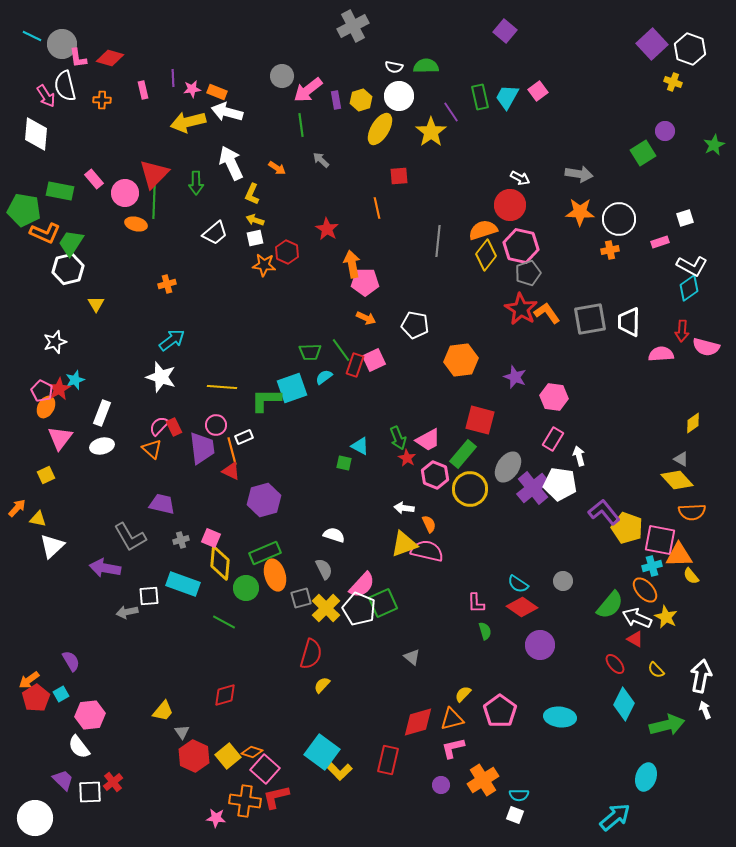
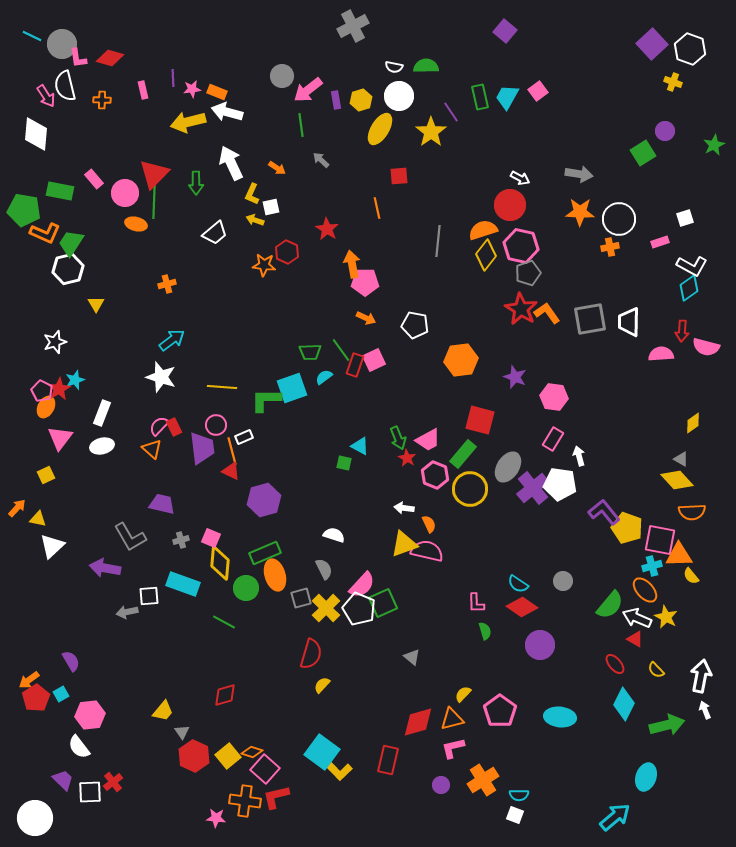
white square at (255, 238): moved 16 px right, 31 px up
orange cross at (610, 250): moved 3 px up
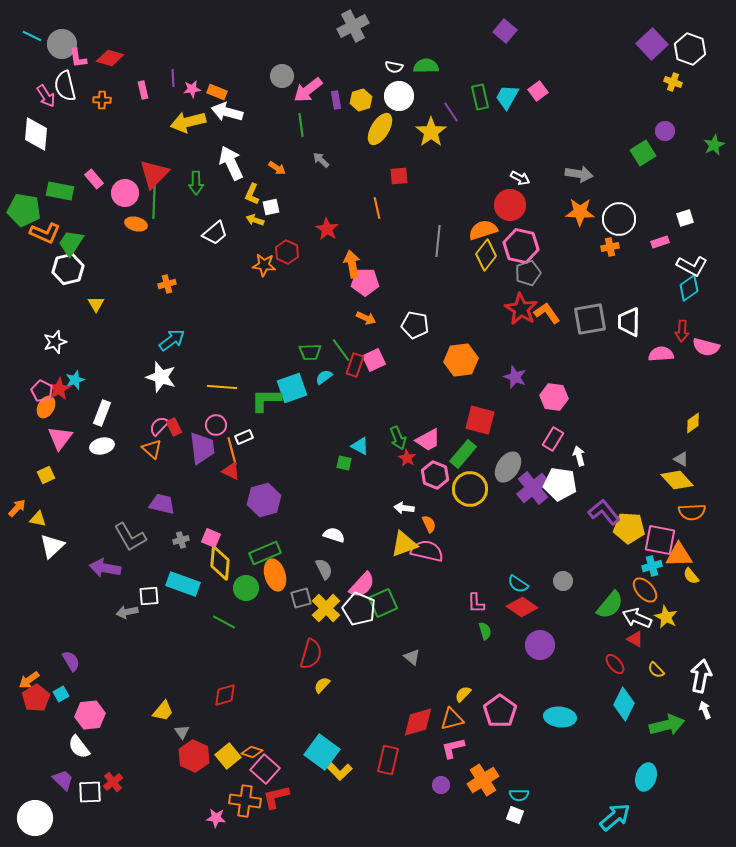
yellow pentagon at (627, 528): moved 2 px right; rotated 16 degrees counterclockwise
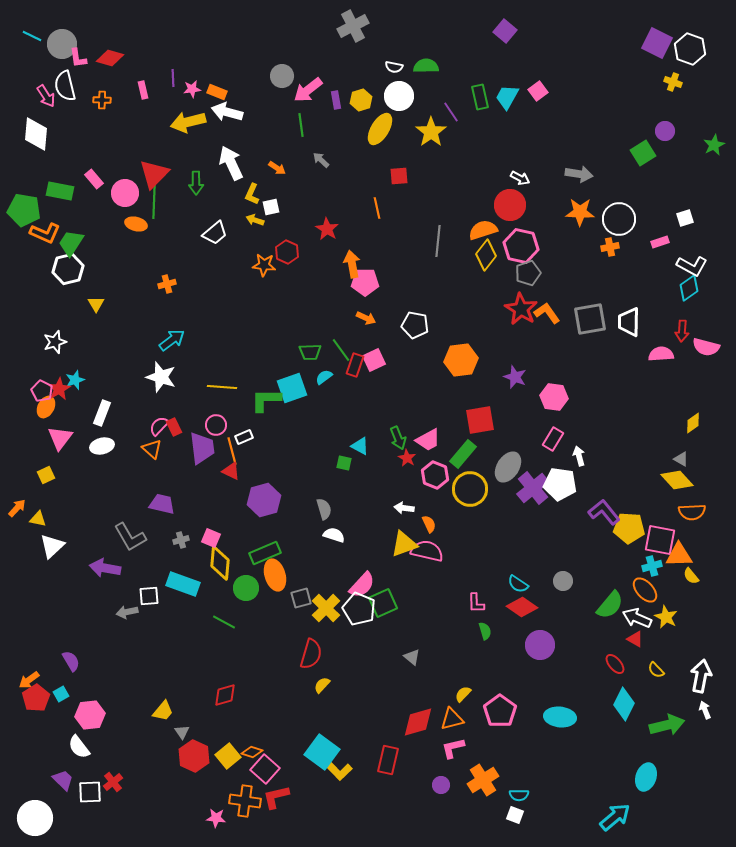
purple square at (652, 44): moved 5 px right, 1 px up; rotated 20 degrees counterclockwise
red square at (480, 420): rotated 24 degrees counterclockwise
gray semicircle at (324, 569): moved 60 px up; rotated 10 degrees clockwise
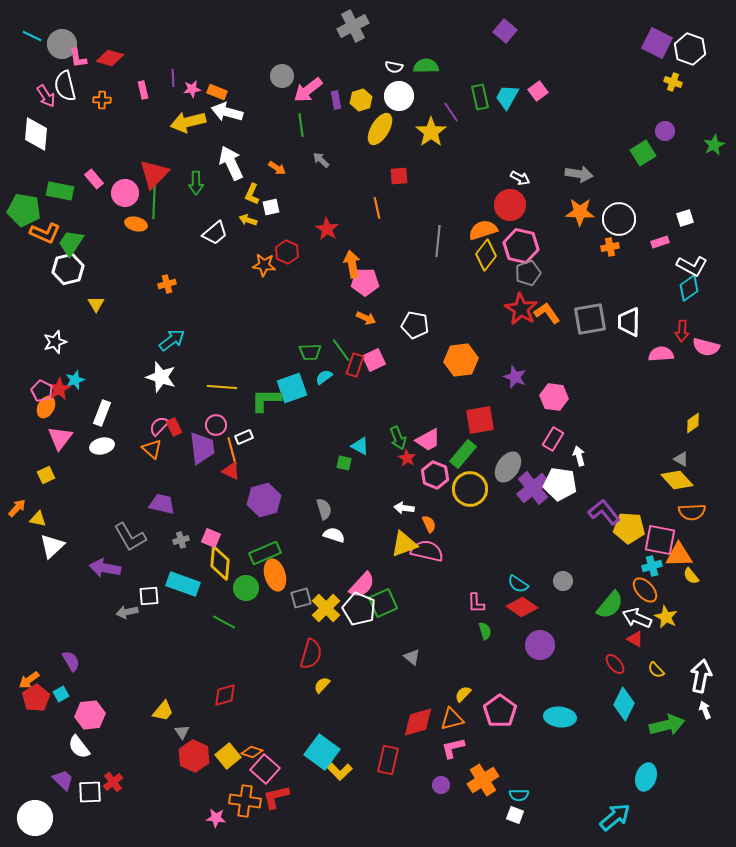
yellow arrow at (255, 220): moved 7 px left
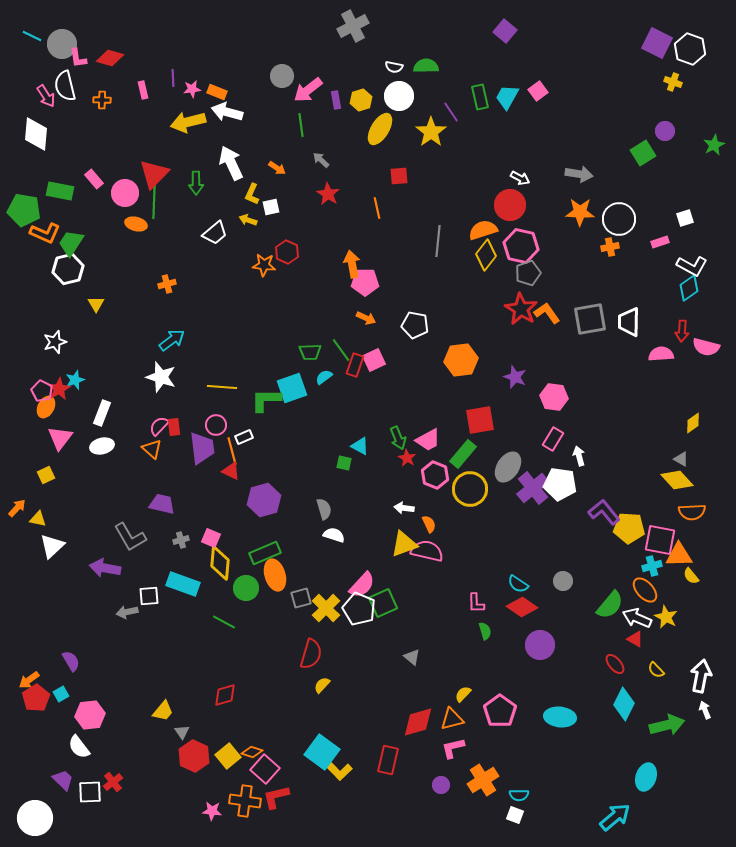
red star at (327, 229): moved 1 px right, 35 px up
red rectangle at (174, 427): rotated 18 degrees clockwise
pink star at (216, 818): moved 4 px left, 7 px up
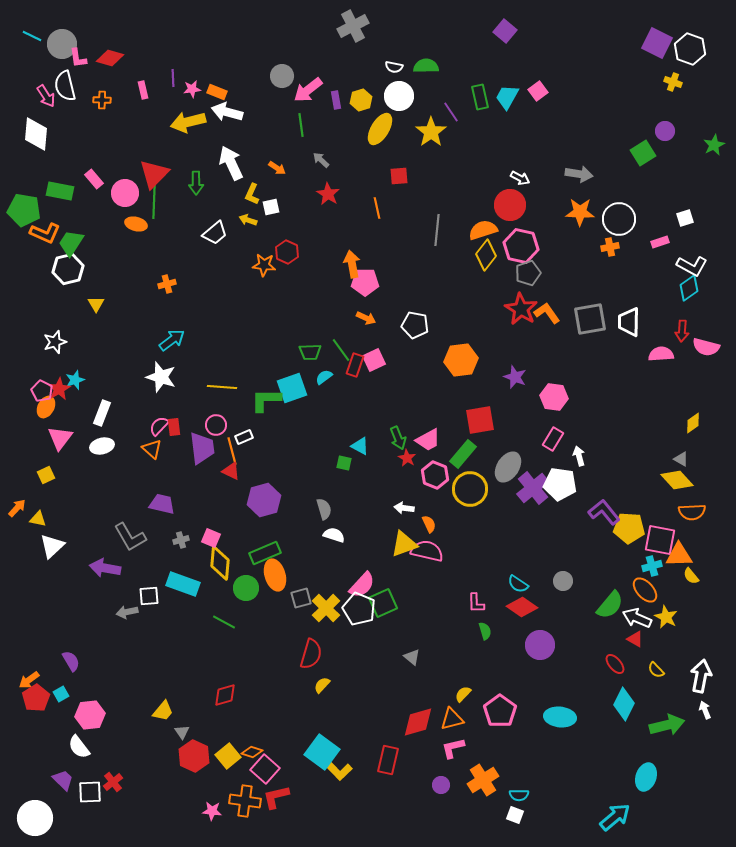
gray line at (438, 241): moved 1 px left, 11 px up
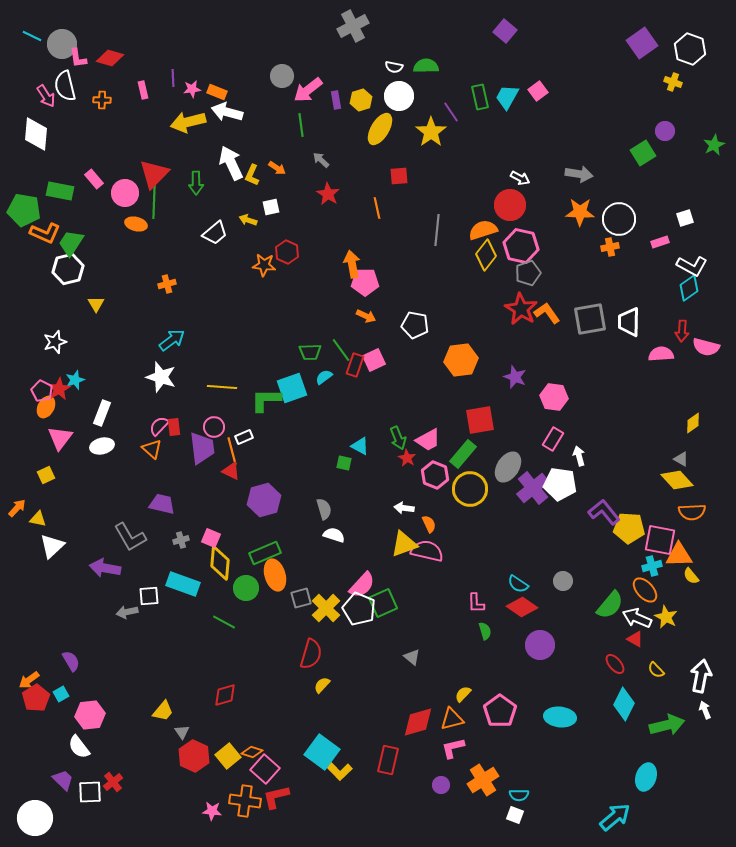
purple square at (657, 43): moved 15 px left; rotated 28 degrees clockwise
yellow L-shape at (252, 194): moved 19 px up
orange arrow at (366, 318): moved 2 px up
pink circle at (216, 425): moved 2 px left, 2 px down
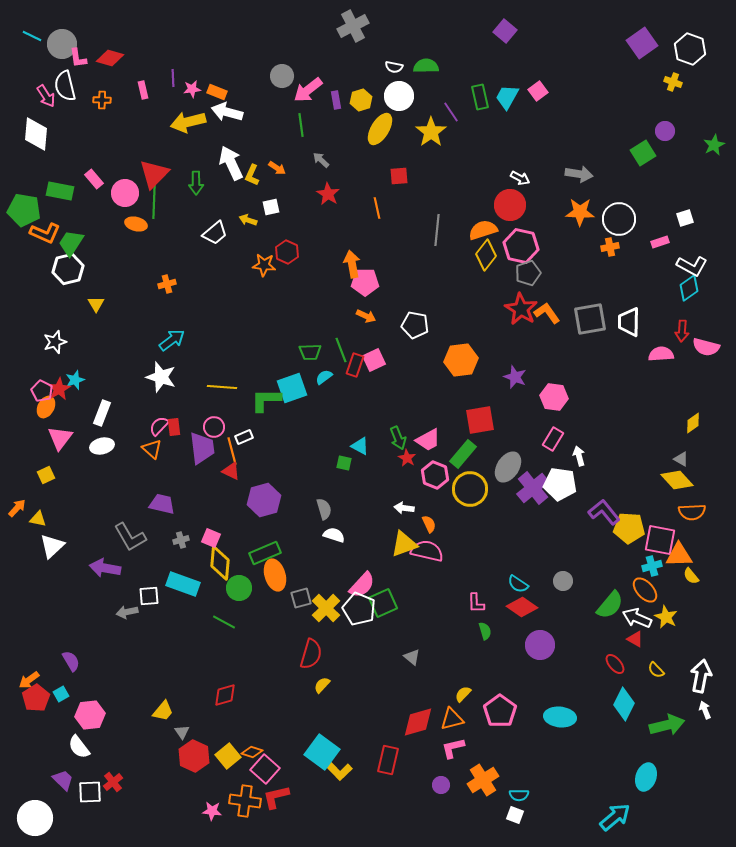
green line at (341, 350): rotated 15 degrees clockwise
green circle at (246, 588): moved 7 px left
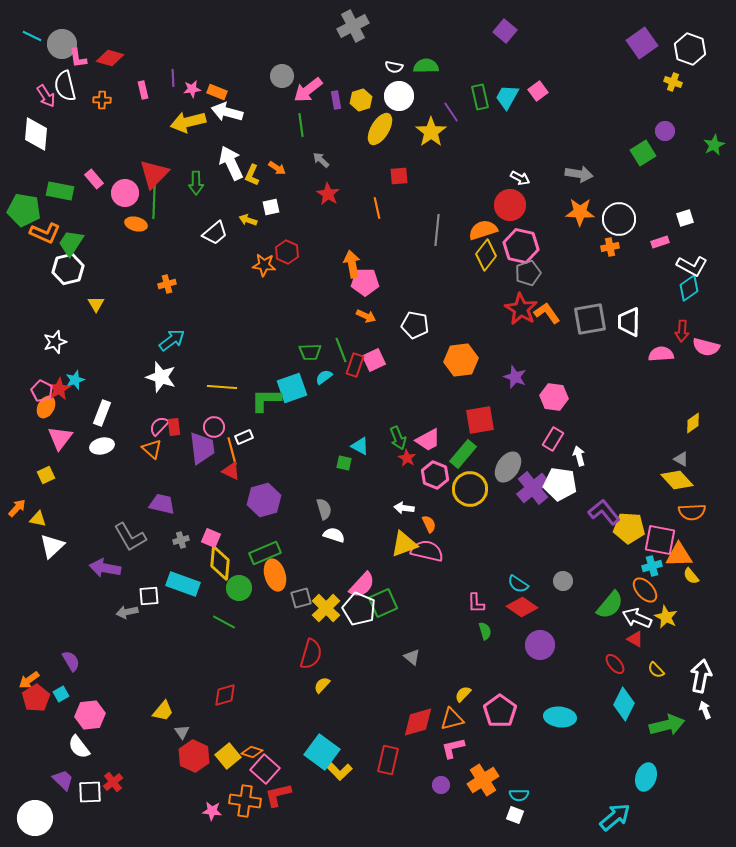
red L-shape at (276, 797): moved 2 px right, 2 px up
